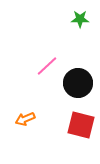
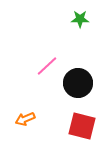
red square: moved 1 px right, 1 px down
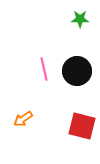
pink line: moved 3 px left, 3 px down; rotated 60 degrees counterclockwise
black circle: moved 1 px left, 12 px up
orange arrow: moved 2 px left; rotated 12 degrees counterclockwise
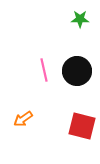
pink line: moved 1 px down
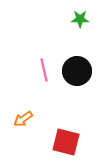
red square: moved 16 px left, 16 px down
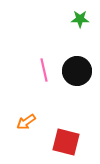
orange arrow: moved 3 px right, 3 px down
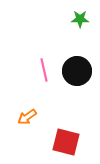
orange arrow: moved 1 px right, 5 px up
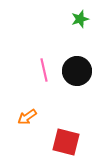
green star: rotated 18 degrees counterclockwise
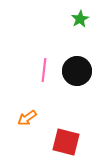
green star: rotated 12 degrees counterclockwise
pink line: rotated 20 degrees clockwise
orange arrow: moved 1 px down
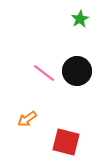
pink line: moved 3 px down; rotated 60 degrees counterclockwise
orange arrow: moved 1 px down
